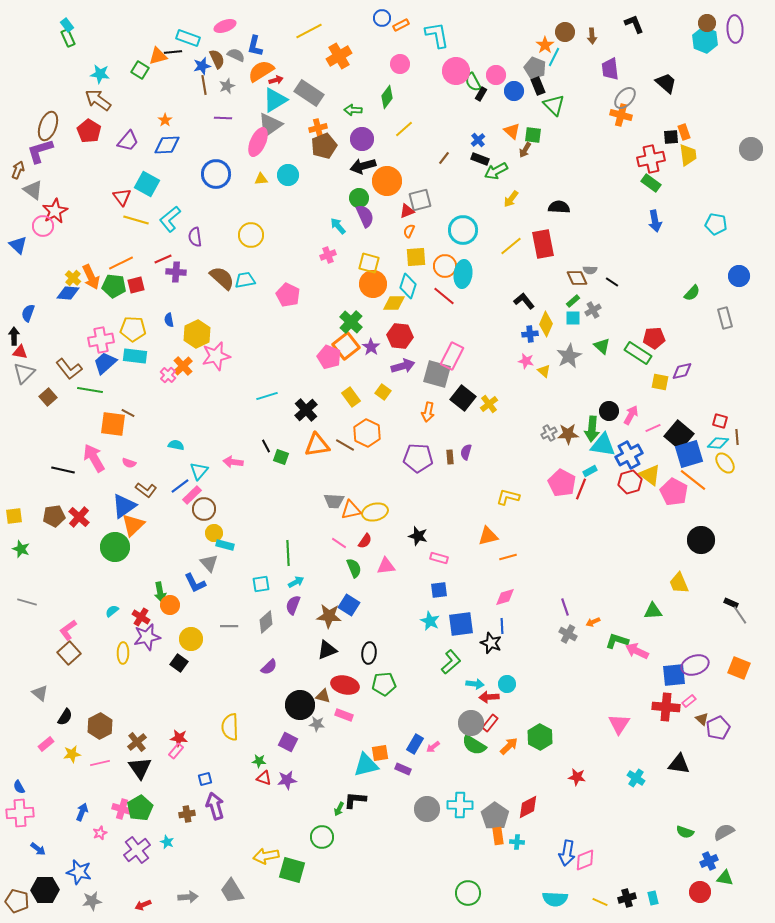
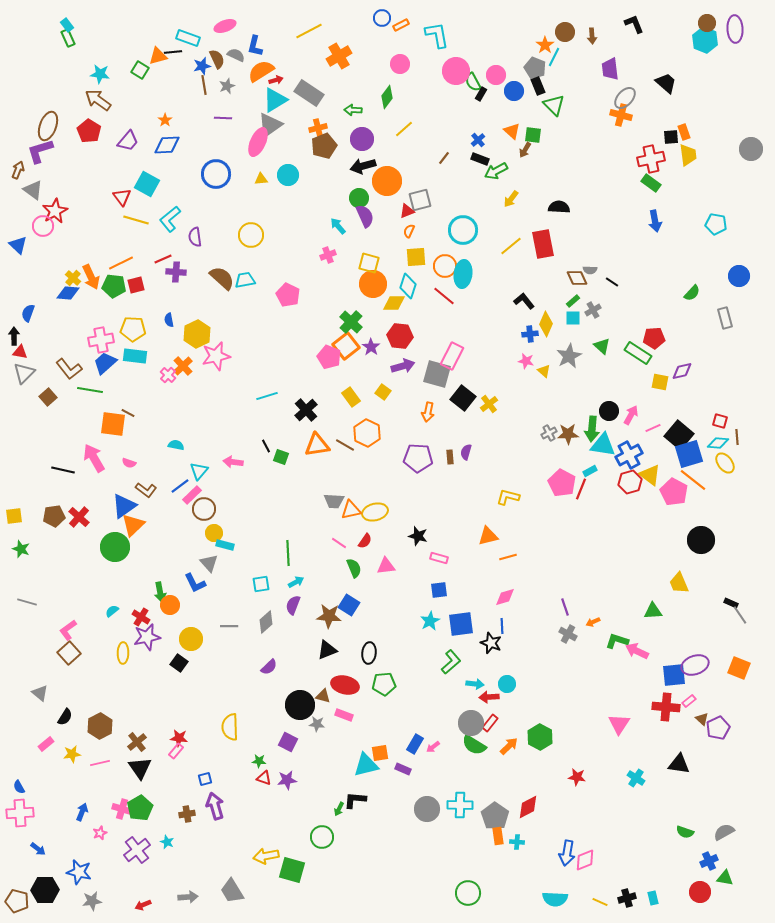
cyan star at (430, 621): rotated 18 degrees clockwise
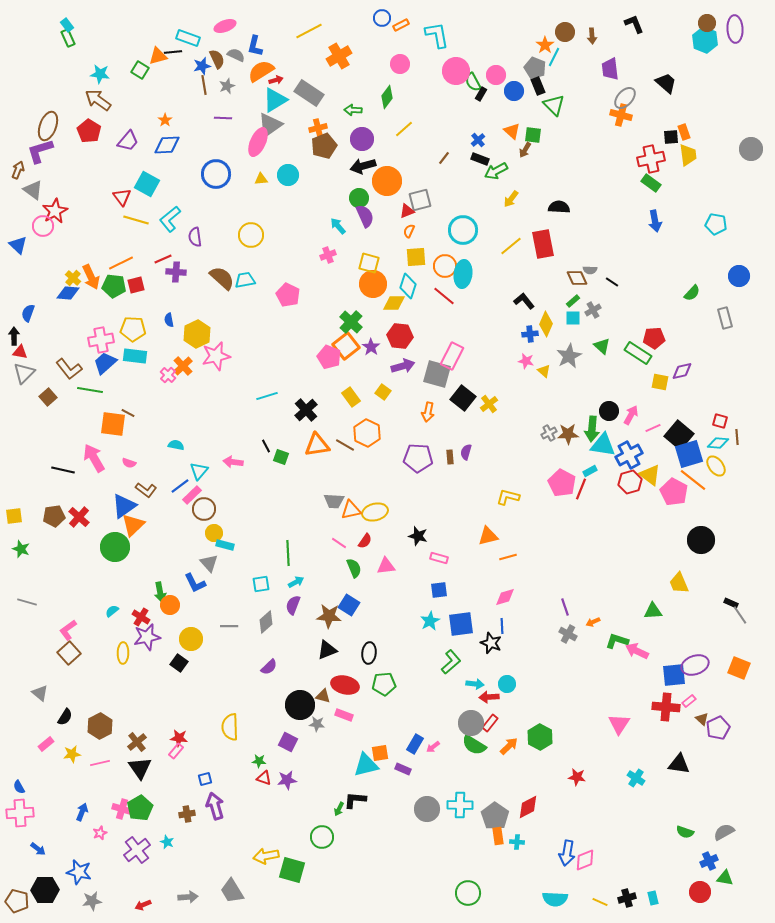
yellow ellipse at (725, 463): moved 9 px left, 3 px down
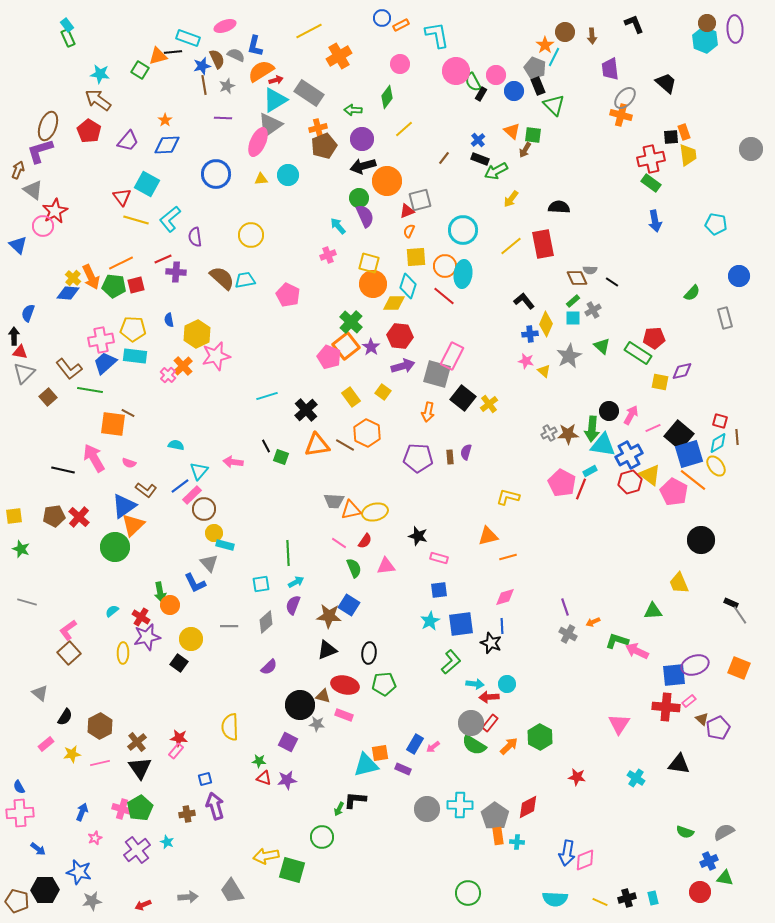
cyan diamond at (718, 443): rotated 35 degrees counterclockwise
pink star at (100, 833): moved 5 px left, 5 px down
